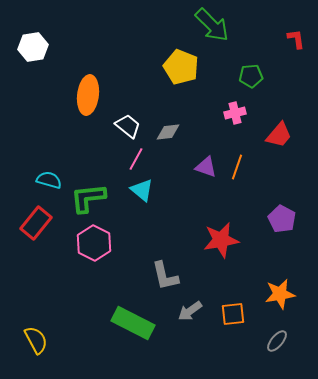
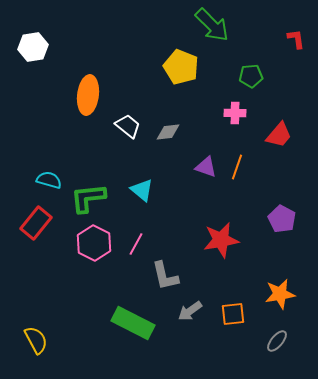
pink cross: rotated 15 degrees clockwise
pink line: moved 85 px down
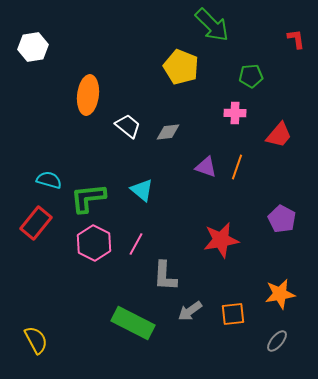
gray L-shape: rotated 16 degrees clockwise
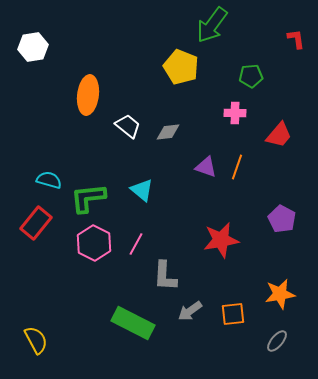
green arrow: rotated 81 degrees clockwise
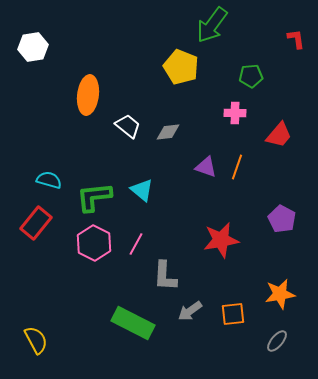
green L-shape: moved 6 px right, 1 px up
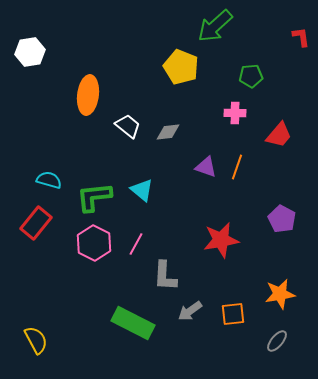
green arrow: moved 3 px right, 1 px down; rotated 12 degrees clockwise
red L-shape: moved 5 px right, 2 px up
white hexagon: moved 3 px left, 5 px down
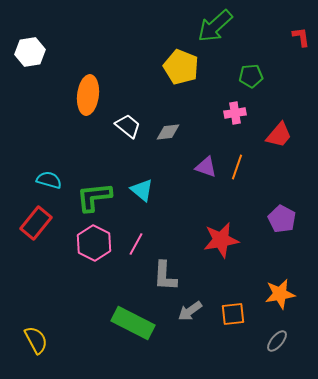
pink cross: rotated 10 degrees counterclockwise
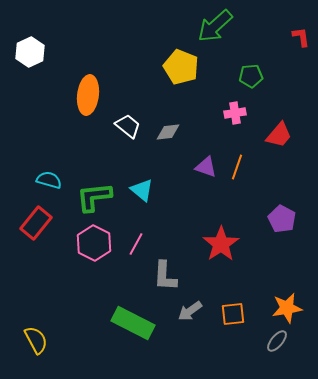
white hexagon: rotated 16 degrees counterclockwise
red star: moved 4 px down; rotated 24 degrees counterclockwise
orange star: moved 7 px right, 14 px down
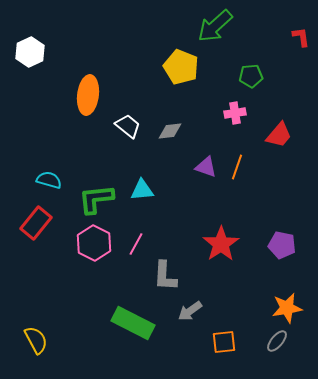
gray diamond: moved 2 px right, 1 px up
cyan triangle: rotated 45 degrees counterclockwise
green L-shape: moved 2 px right, 2 px down
purple pentagon: moved 26 px down; rotated 16 degrees counterclockwise
orange square: moved 9 px left, 28 px down
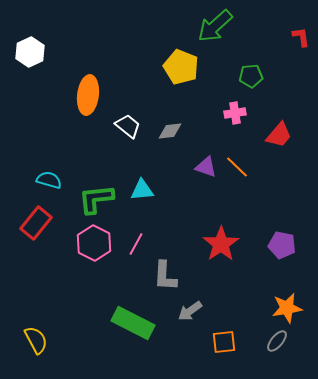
orange line: rotated 65 degrees counterclockwise
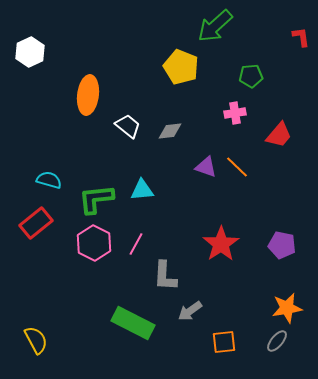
red rectangle: rotated 12 degrees clockwise
